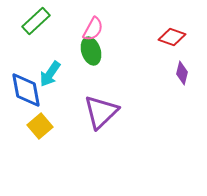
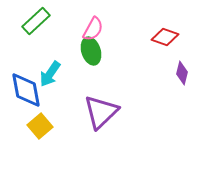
red diamond: moved 7 px left
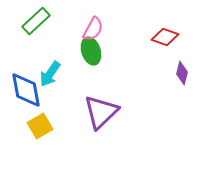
yellow square: rotated 10 degrees clockwise
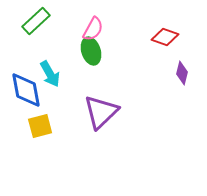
cyan arrow: rotated 64 degrees counterclockwise
yellow square: rotated 15 degrees clockwise
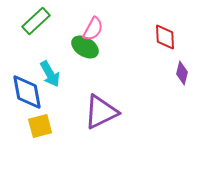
red diamond: rotated 68 degrees clockwise
green ellipse: moved 6 px left, 4 px up; rotated 40 degrees counterclockwise
blue diamond: moved 1 px right, 2 px down
purple triangle: rotated 18 degrees clockwise
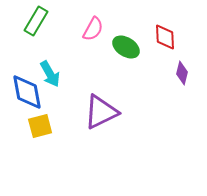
green rectangle: rotated 16 degrees counterclockwise
green ellipse: moved 41 px right
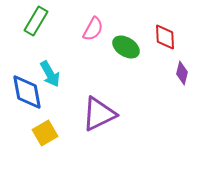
purple triangle: moved 2 px left, 2 px down
yellow square: moved 5 px right, 7 px down; rotated 15 degrees counterclockwise
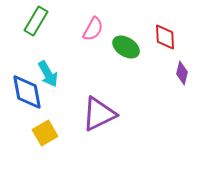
cyan arrow: moved 2 px left
